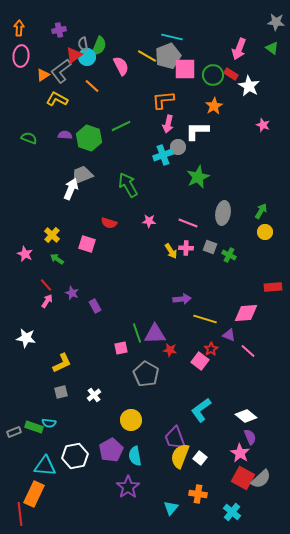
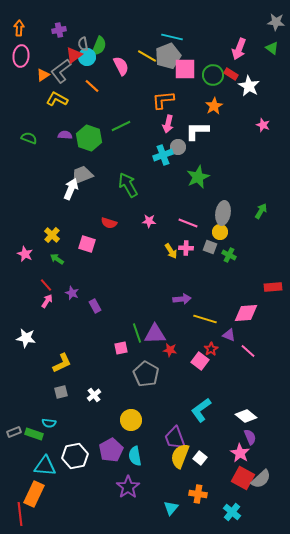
yellow circle at (265, 232): moved 45 px left
green rectangle at (34, 427): moved 7 px down
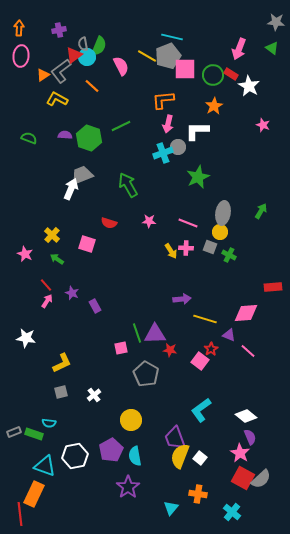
cyan cross at (163, 155): moved 2 px up
cyan triangle at (45, 466): rotated 15 degrees clockwise
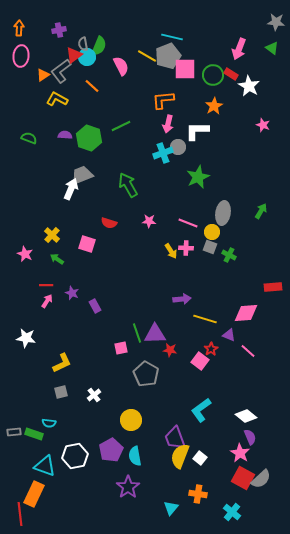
yellow circle at (220, 232): moved 8 px left
red line at (46, 285): rotated 48 degrees counterclockwise
gray rectangle at (14, 432): rotated 16 degrees clockwise
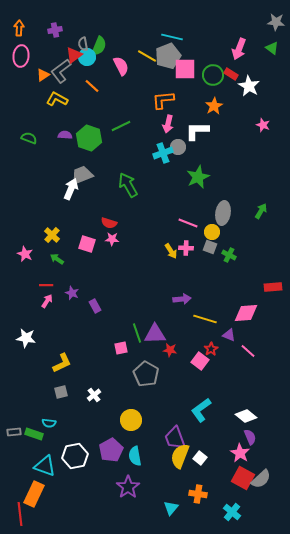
purple cross at (59, 30): moved 4 px left
pink star at (149, 221): moved 37 px left, 18 px down
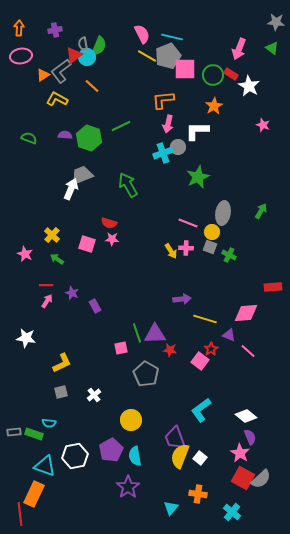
pink ellipse at (21, 56): rotated 75 degrees clockwise
pink semicircle at (121, 66): moved 21 px right, 32 px up
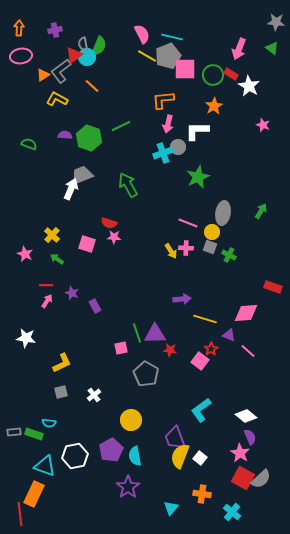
green semicircle at (29, 138): moved 6 px down
pink star at (112, 239): moved 2 px right, 2 px up
red rectangle at (273, 287): rotated 24 degrees clockwise
orange cross at (198, 494): moved 4 px right
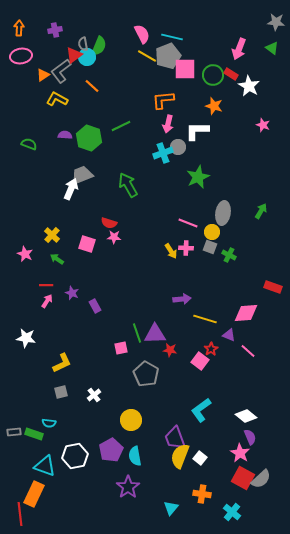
orange star at (214, 106): rotated 24 degrees counterclockwise
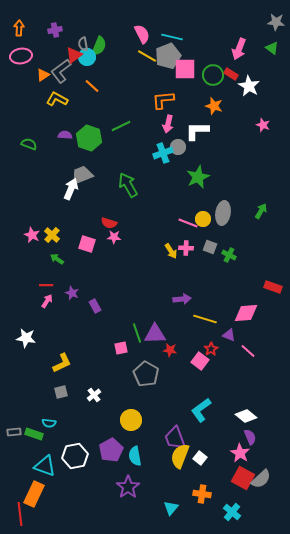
yellow circle at (212, 232): moved 9 px left, 13 px up
pink star at (25, 254): moved 7 px right, 19 px up
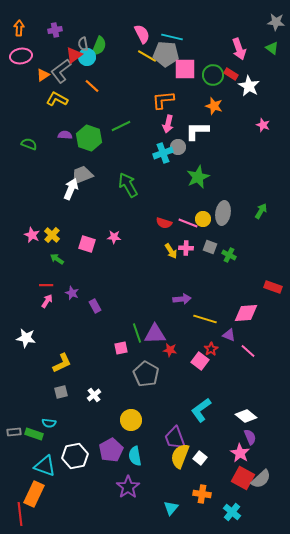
pink arrow at (239, 49): rotated 40 degrees counterclockwise
gray pentagon at (168, 56): moved 2 px left, 2 px up; rotated 25 degrees clockwise
red semicircle at (109, 223): moved 55 px right
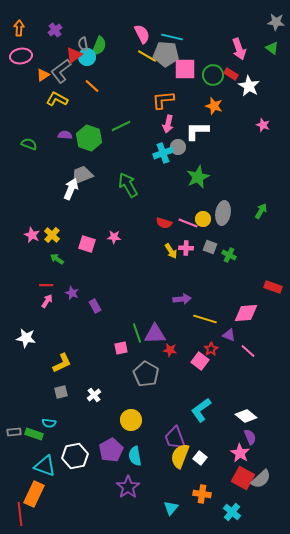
purple cross at (55, 30): rotated 24 degrees counterclockwise
